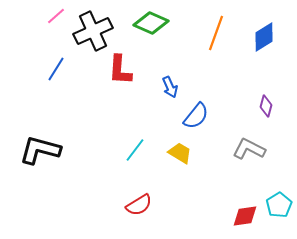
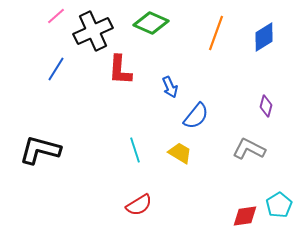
cyan line: rotated 55 degrees counterclockwise
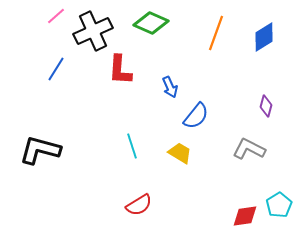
cyan line: moved 3 px left, 4 px up
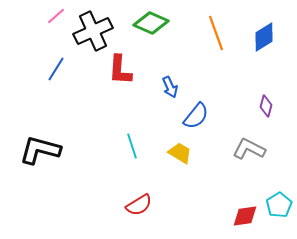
orange line: rotated 40 degrees counterclockwise
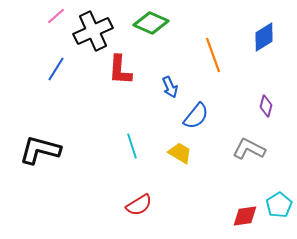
orange line: moved 3 px left, 22 px down
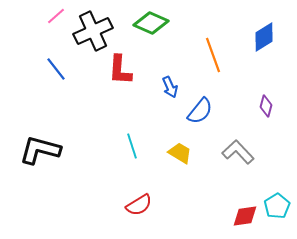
blue line: rotated 70 degrees counterclockwise
blue semicircle: moved 4 px right, 5 px up
gray L-shape: moved 11 px left, 3 px down; rotated 20 degrees clockwise
cyan pentagon: moved 2 px left, 1 px down
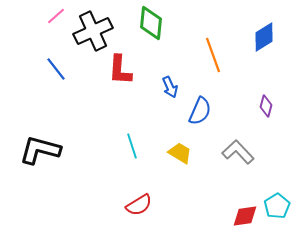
green diamond: rotated 72 degrees clockwise
blue semicircle: rotated 16 degrees counterclockwise
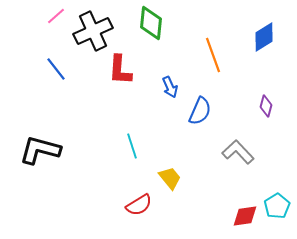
yellow trapezoid: moved 10 px left, 25 px down; rotated 20 degrees clockwise
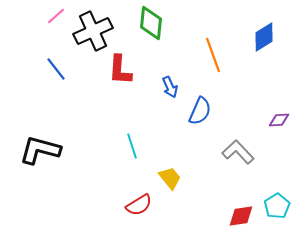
purple diamond: moved 13 px right, 14 px down; rotated 70 degrees clockwise
red diamond: moved 4 px left
